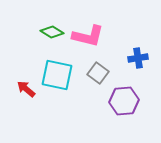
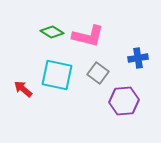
red arrow: moved 3 px left
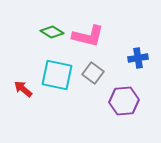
gray square: moved 5 px left
